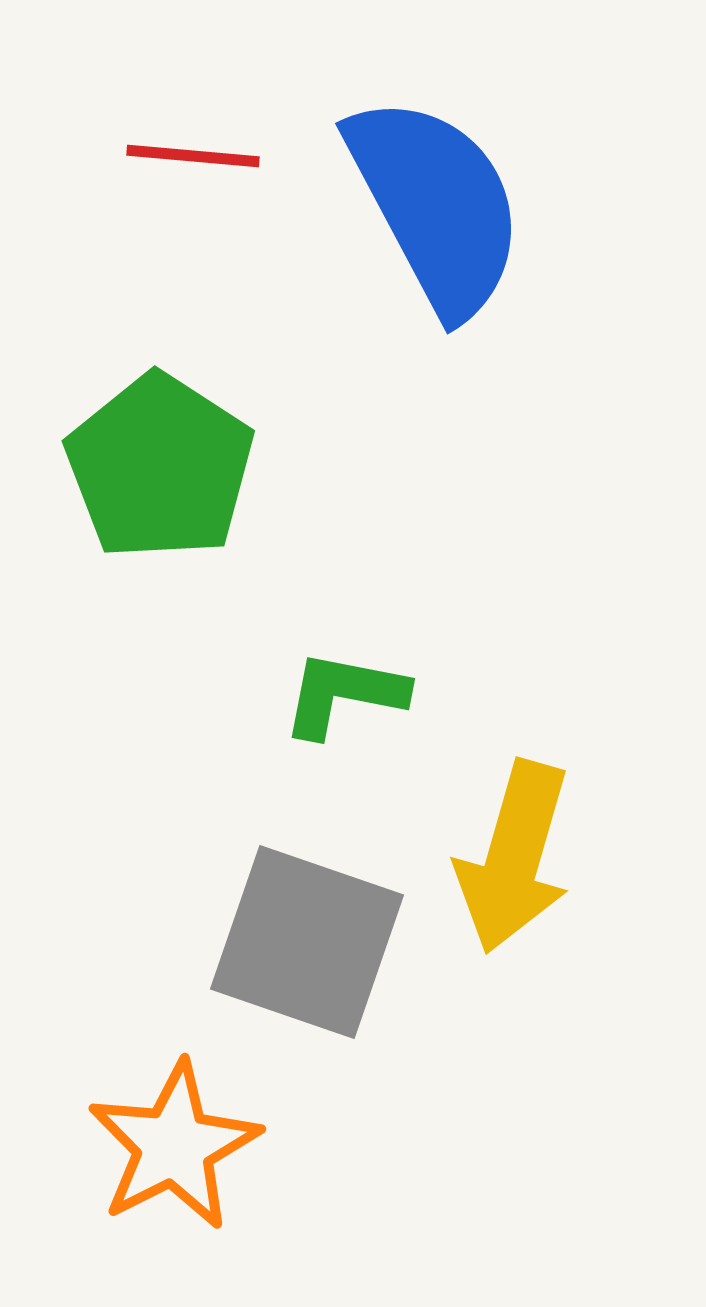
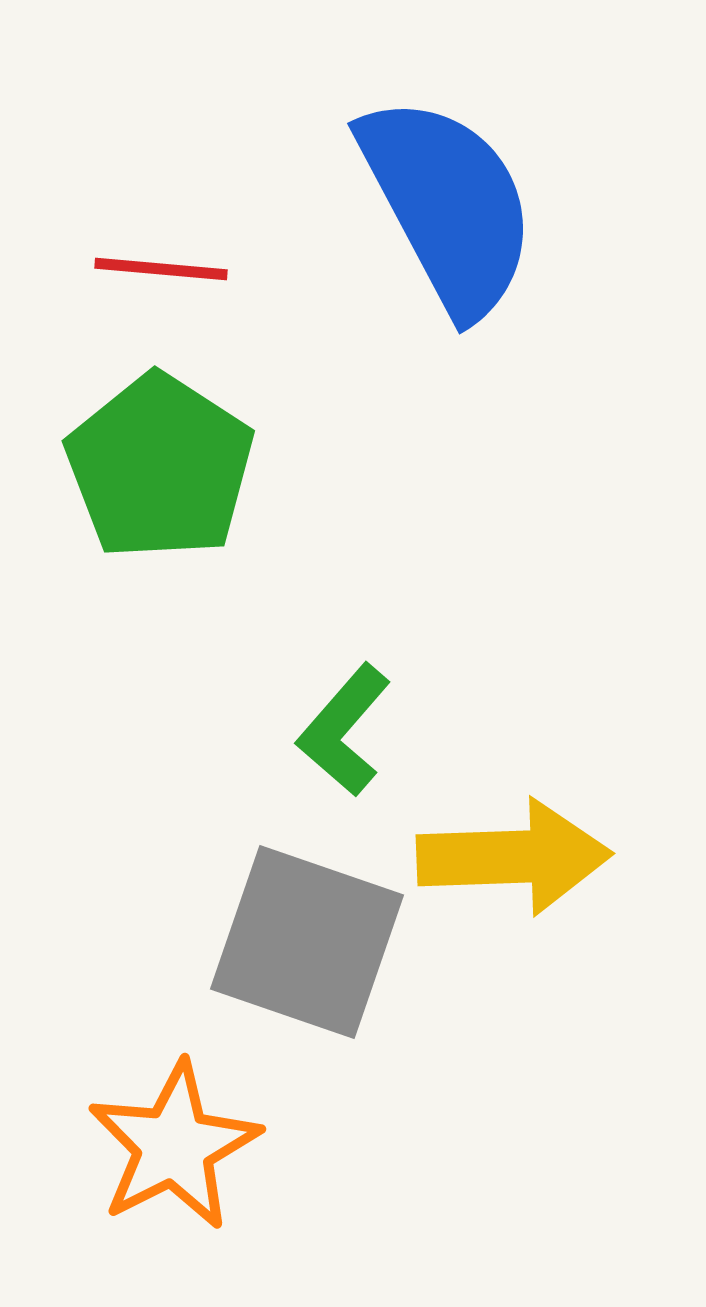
red line: moved 32 px left, 113 px down
blue semicircle: moved 12 px right
green L-shape: moved 36 px down; rotated 60 degrees counterclockwise
yellow arrow: rotated 108 degrees counterclockwise
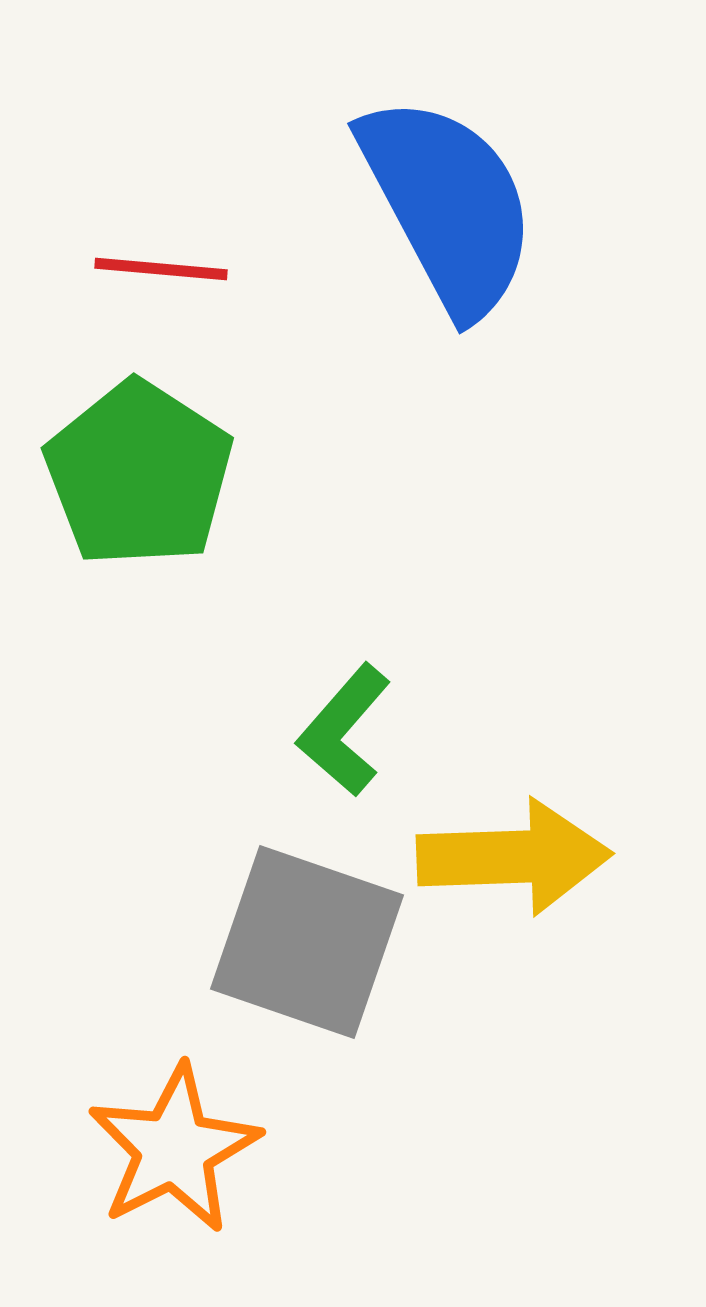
green pentagon: moved 21 px left, 7 px down
orange star: moved 3 px down
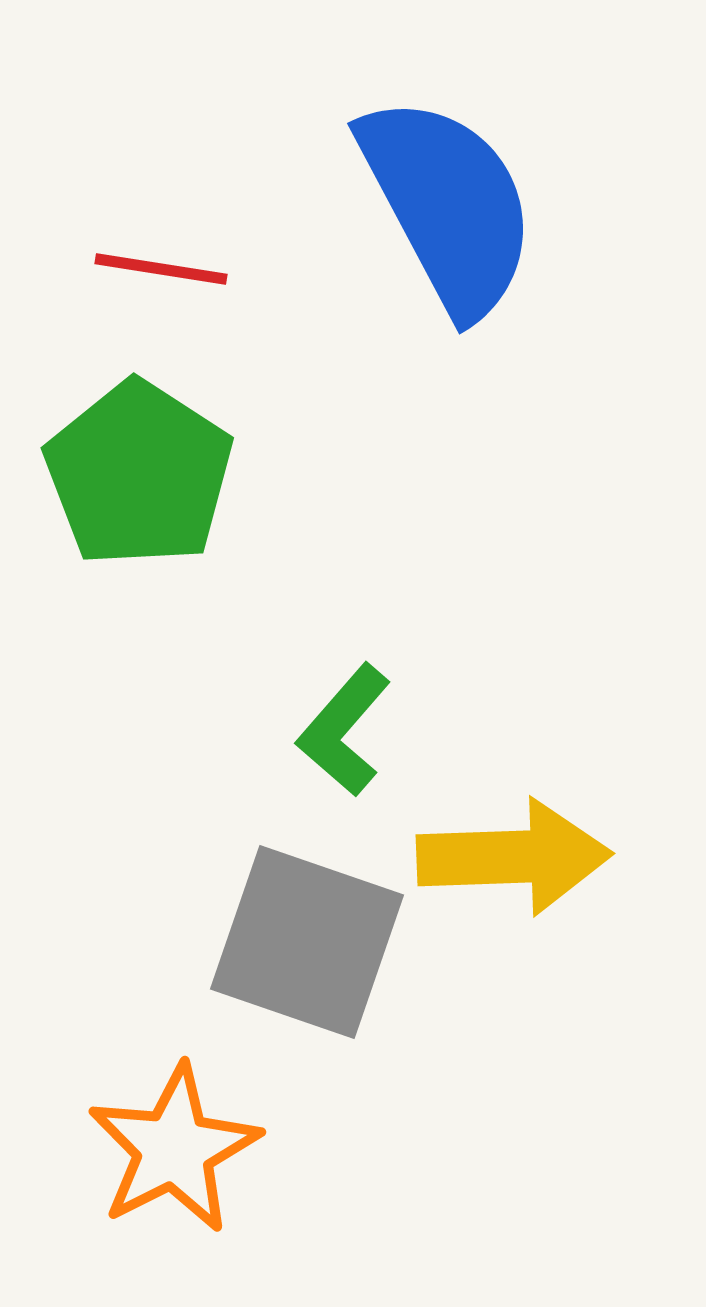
red line: rotated 4 degrees clockwise
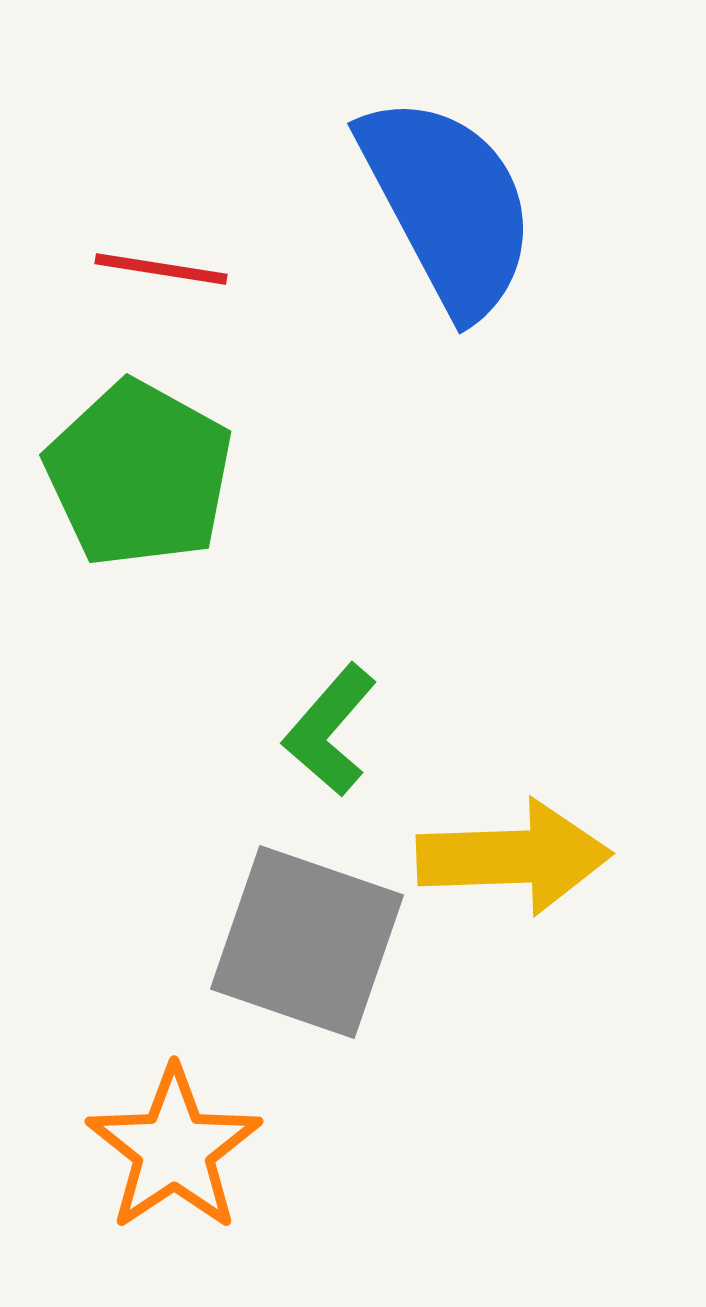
green pentagon: rotated 4 degrees counterclockwise
green L-shape: moved 14 px left
orange star: rotated 7 degrees counterclockwise
